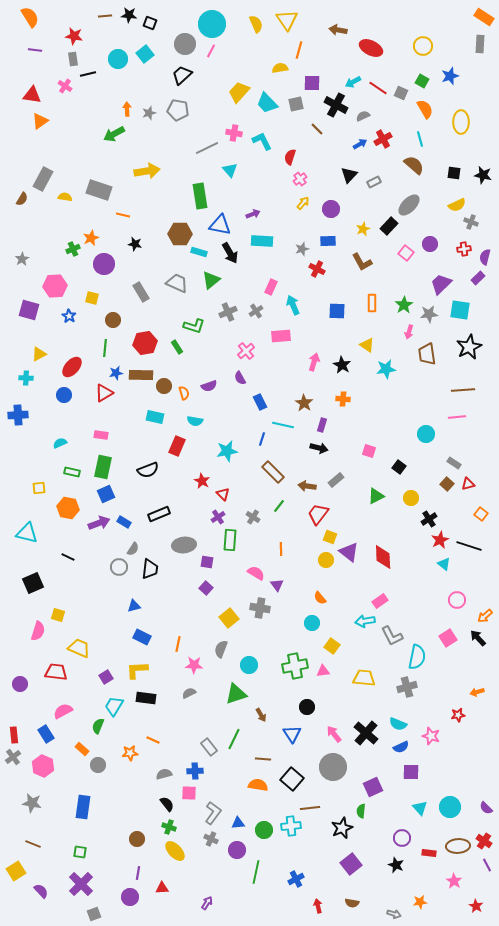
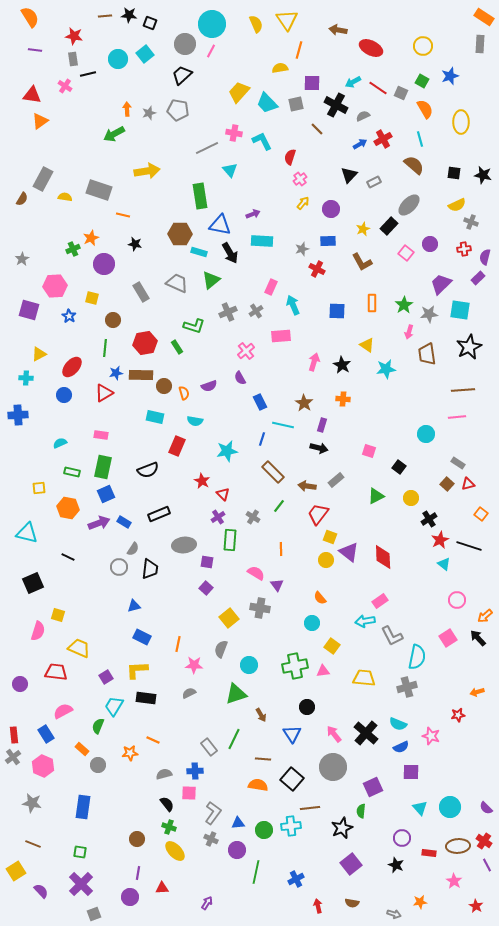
gray rectangle at (454, 463): moved 4 px right
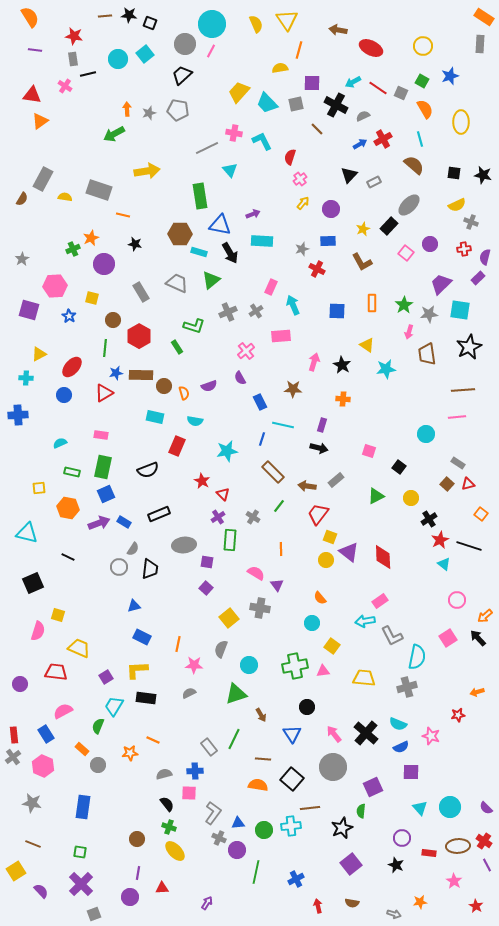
red hexagon at (145, 343): moved 6 px left, 7 px up; rotated 20 degrees counterclockwise
brown star at (304, 403): moved 11 px left, 14 px up; rotated 30 degrees counterclockwise
gray cross at (211, 839): moved 8 px right, 1 px up
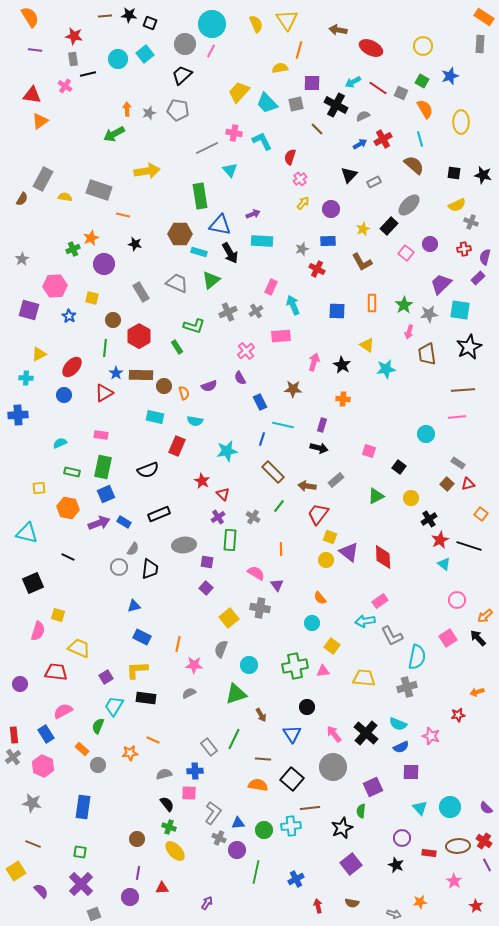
blue star at (116, 373): rotated 24 degrees counterclockwise
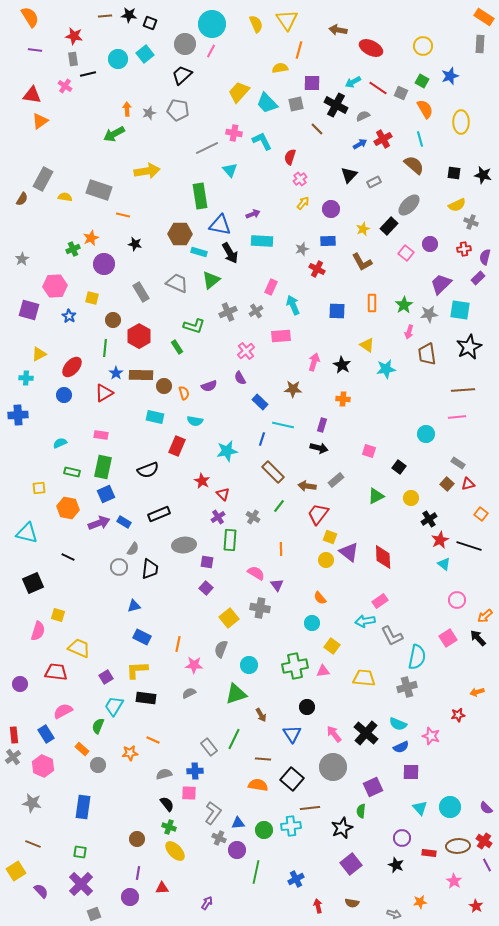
blue rectangle at (260, 402): rotated 21 degrees counterclockwise
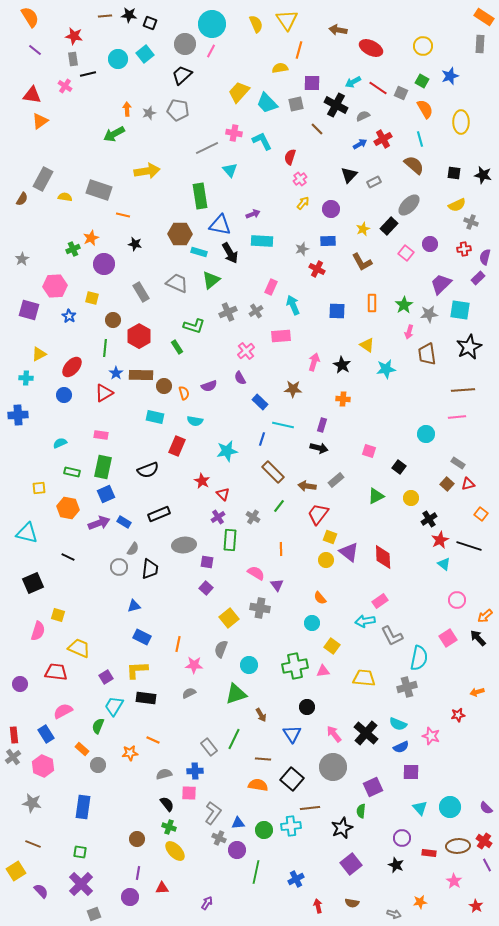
purple line at (35, 50): rotated 32 degrees clockwise
cyan semicircle at (417, 657): moved 2 px right, 1 px down
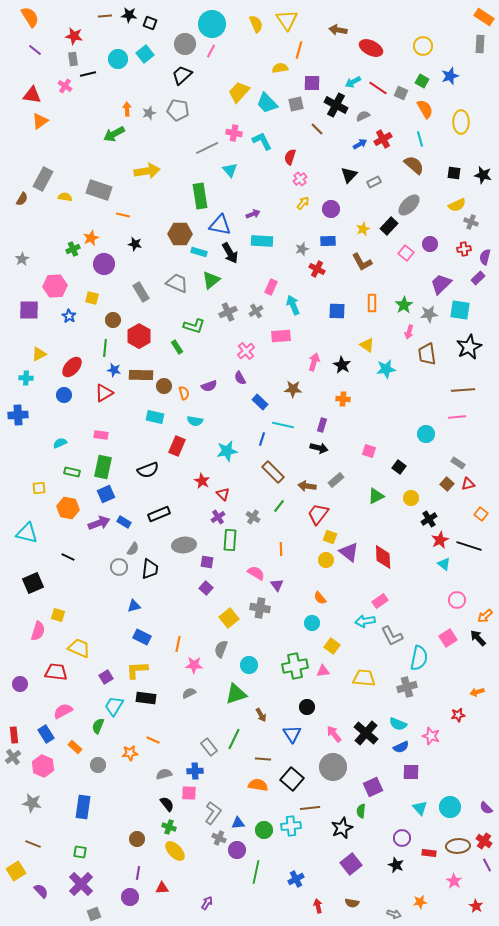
purple square at (29, 310): rotated 15 degrees counterclockwise
blue star at (116, 373): moved 2 px left, 3 px up; rotated 24 degrees counterclockwise
orange rectangle at (82, 749): moved 7 px left, 2 px up
